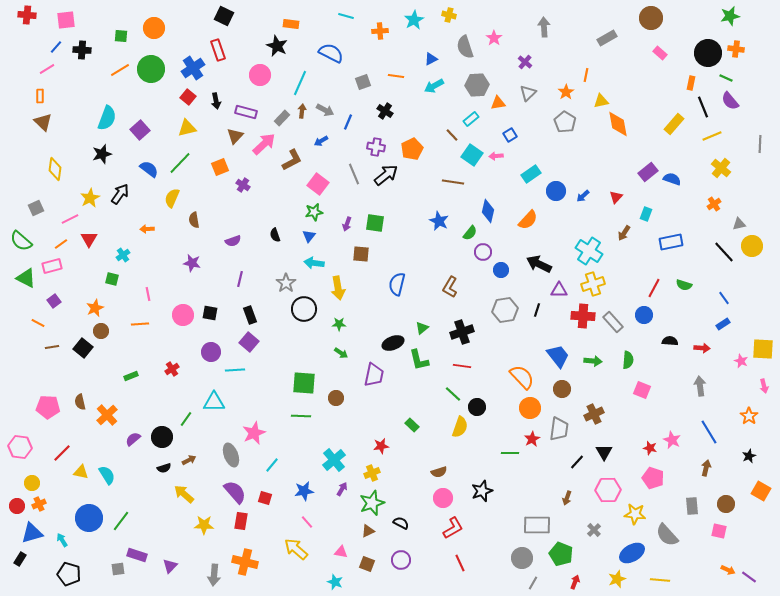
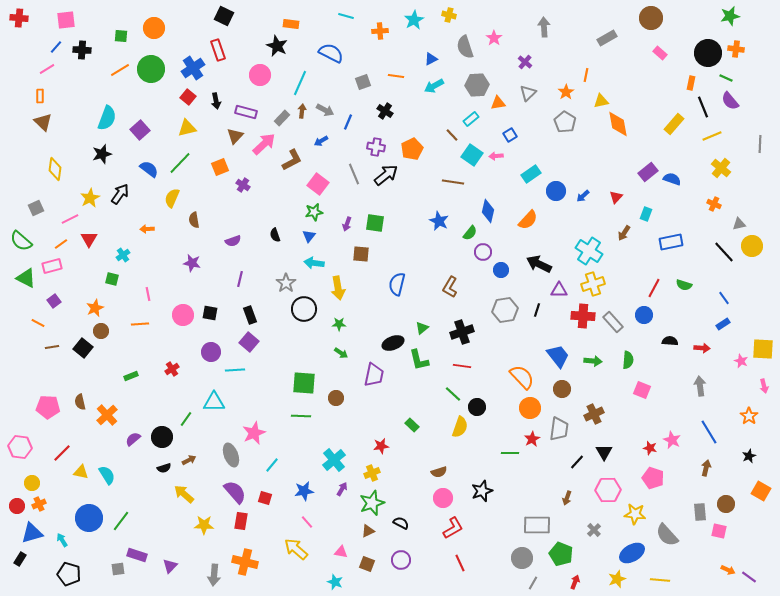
red cross at (27, 15): moved 8 px left, 3 px down
orange cross at (714, 204): rotated 32 degrees counterclockwise
gray rectangle at (692, 506): moved 8 px right, 6 px down
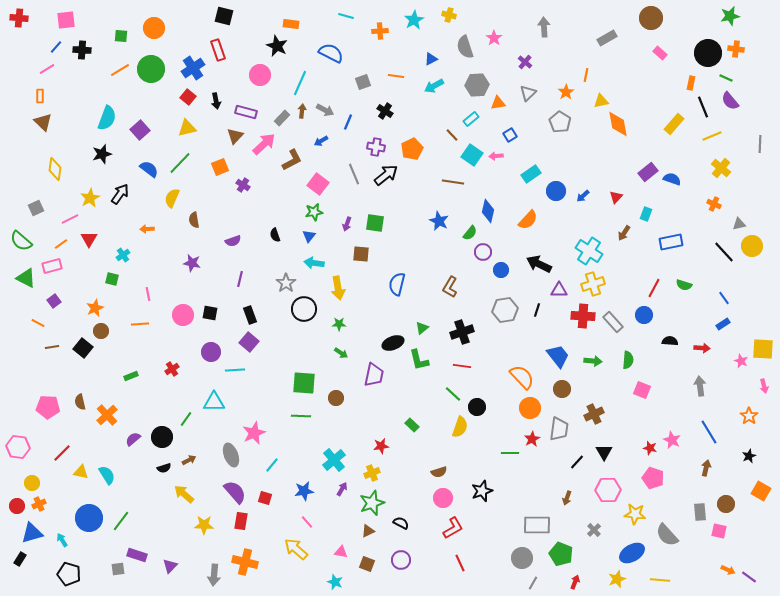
black square at (224, 16): rotated 12 degrees counterclockwise
gray pentagon at (565, 122): moved 5 px left
pink hexagon at (20, 447): moved 2 px left
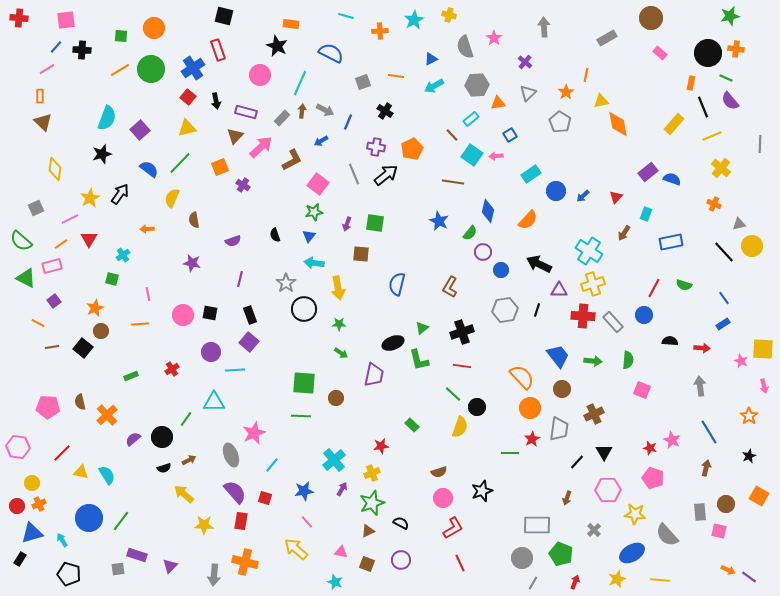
pink arrow at (264, 144): moved 3 px left, 3 px down
orange square at (761, 491): moved 2 px left, 5 px down
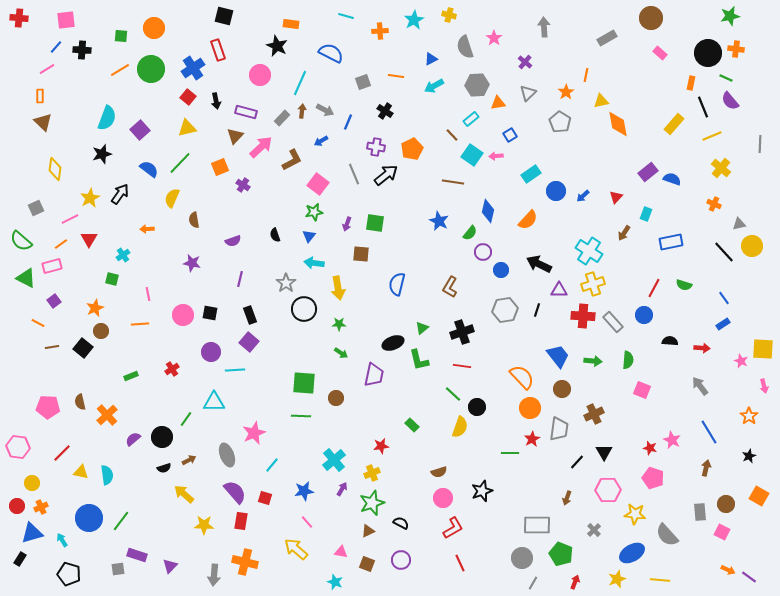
gray arrow at (700, 386): rotated 30 degrees counterclockwise
gray ellipse at (231, 455): moved 4 px left
cyan semicircle at (107, 475): rotated 24 degrees clockwise
orange cross at (39, 504): moved 2 px right, 3 px down
pink square at (719, 531): moved 3 px right, 1 px down; rotated 14 degrees clockwise
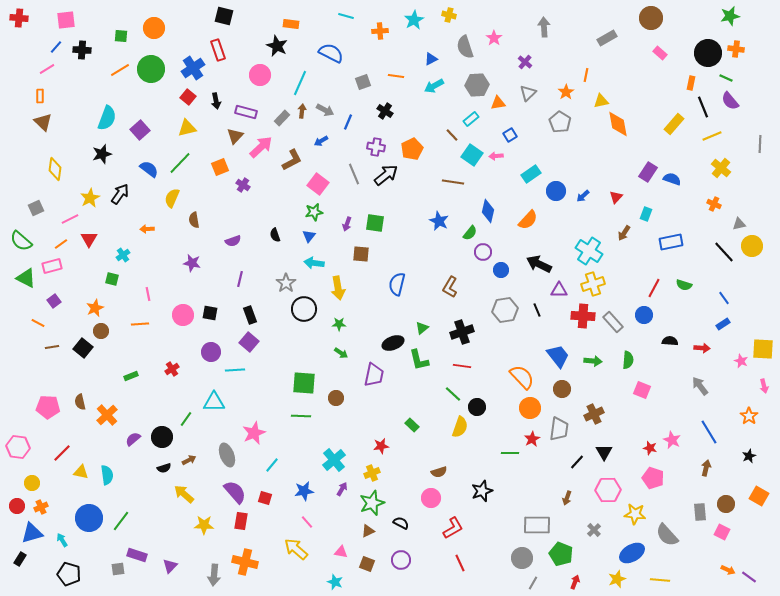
purple rectangle at (648, 172): rotated 18 degrees counterclockwise
black line at (537, 310): rotated 40 degrees counterclockwise
pink circle at (443, 498): moved 12 px left
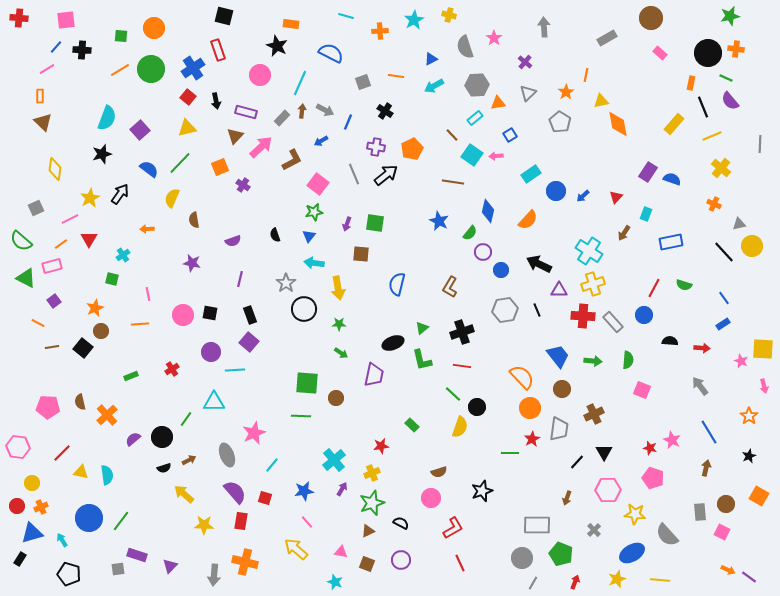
cyan rectangle at (471, 119): moved 4 px right, 1 px up
green L-shape at (419, 360): moved 3 px right
green square at (304, 383): moved 3 px right
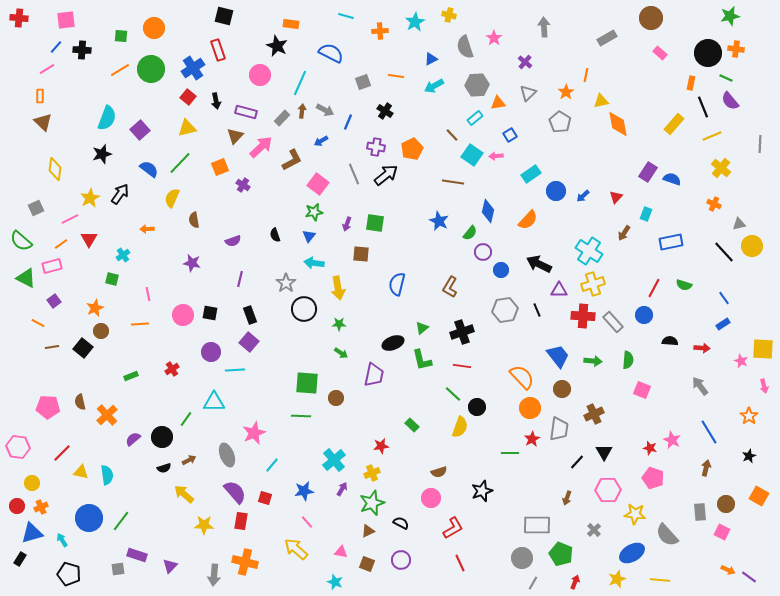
cyan star at (414, 20): moved 1 px right, 2 px down
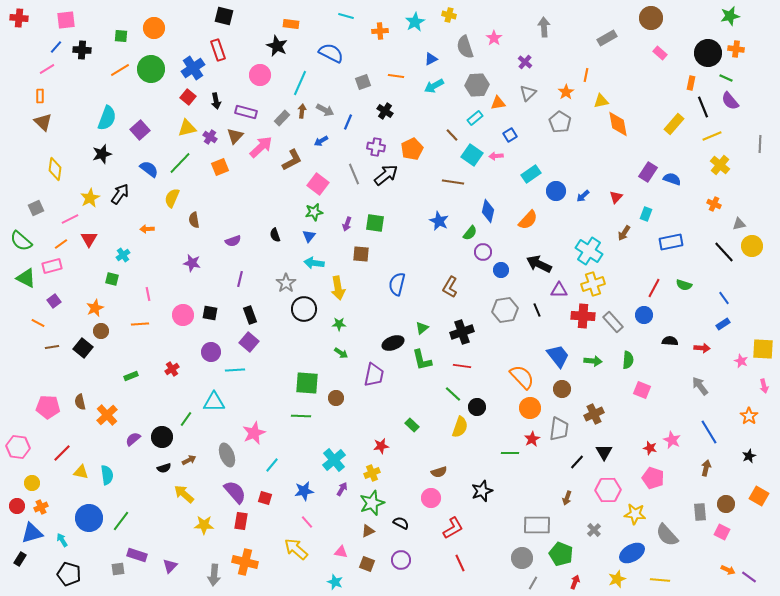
yellow cross at (721, 168): moved 1 px left, 3 px up
purple cross at (243, 185): moved 33 px left, 48 px up
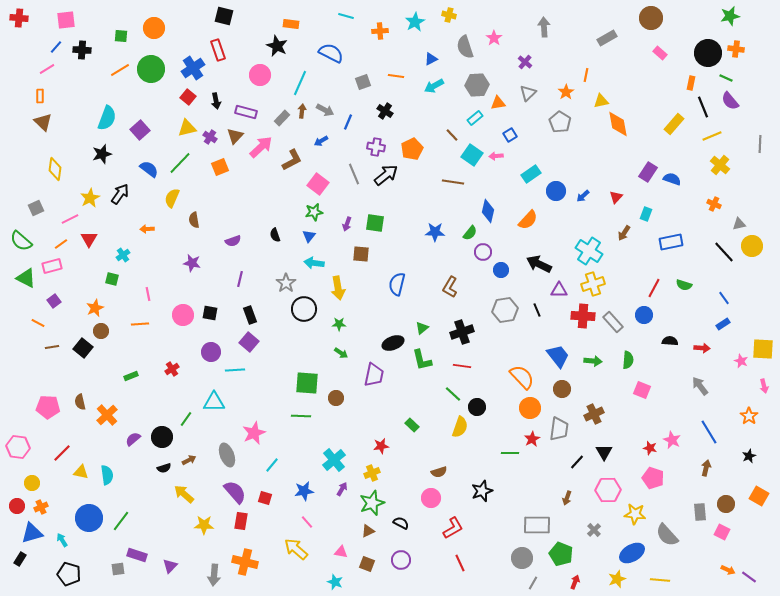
blue star at (439, 221): moved 4 px left, 11 px down; rotated 24 degrees counterclockwise
